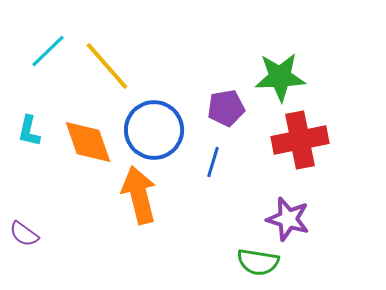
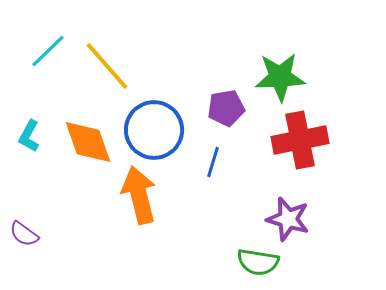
cyan L-shape: moved 5 px down; rotated 16 degrees clockwise
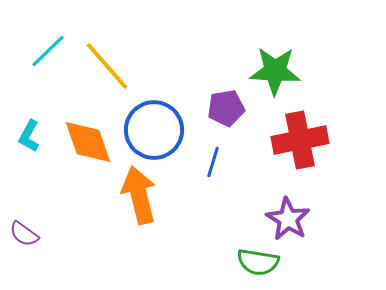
green star: moved 5 px left, 6 px up; rotated 6 degrees clockwise
purple star: rotated 15 degrees clockwise
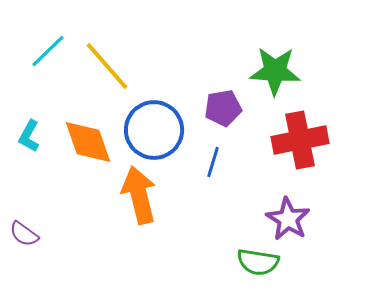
purple pentagon: moved 3 px left
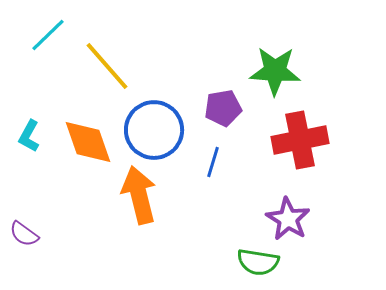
cyan line: moved 16 px up
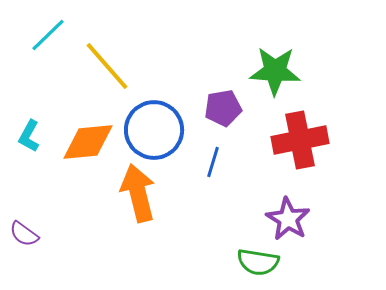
orange diamond: rotated 76 degrees counterclockwise
orange arrow: moved 1 px left, 2 px up
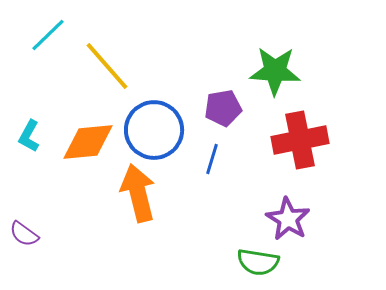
blue line: moved 1 px left, 3 px up
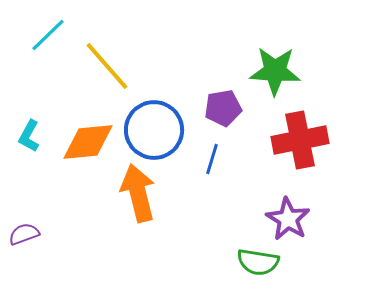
purple semicircle: rotated 124 degrees clockwise
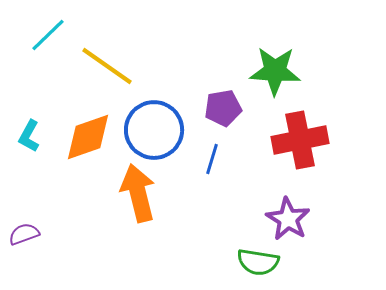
yellow line: rotated 14 degrees counterclockwise
orange diamond: moved 5 px up; rotated 14 degrees counterclockwise
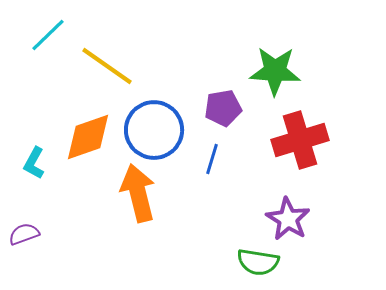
cyan L-shape: moved 5 px right, 27 px down
red cross: rotated 6 degrees counterclockwise
